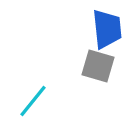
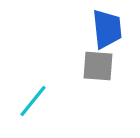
gray square: rotated 12 degrees counterclockwise
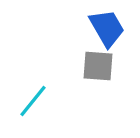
blue trapezoid: moved 1 px up; rotated 24 degrees counterclockwise
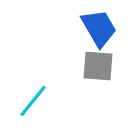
blue trapezoid: moved 8 px left
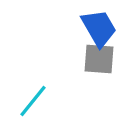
gray square: moved 1 px right, 7 px up
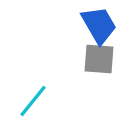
blue trapezoid: moved 3 px up
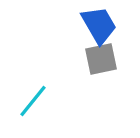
gray square: moved 2 px right; rotated 16 degrees counterclockwise
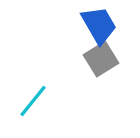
gray square: rotated 20 degrees counterclockwise
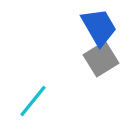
blue trapezoid: moved 2 px down
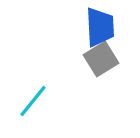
blue trapezoid: moved 1 px right; rotated 27 degrees clockwise
